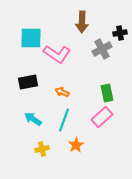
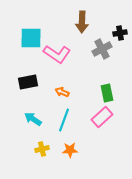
orange star: moved 6 px left, 5 px down; rotated 28 degrees clockwise
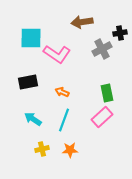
brown arrow: rotated 80 degrees clockwise
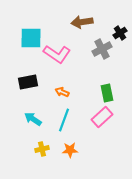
black cross: rotated 24 degrees counterclockwise
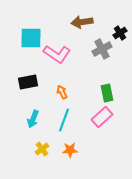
orange arrow: rotated 40 degrees clockwise
cyan arrow: rotated 102 degrees counterclockwise
yellow cross: rotated 24 degrees counterclockwise
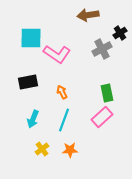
brown arrow: moved 6 px right, 7 px up
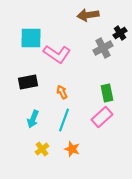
gray cross: moved 1 px right, 1 px up
orange star: moved 2 px right, 1 px up; rotated 21 degrees clockwise
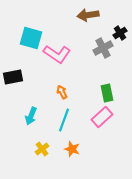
cyan square: rotated 15 degrees clockwise
black rectangle: moved 15 px left, 5 px up
cyan arrow: moved 2 px left, 3 px up
